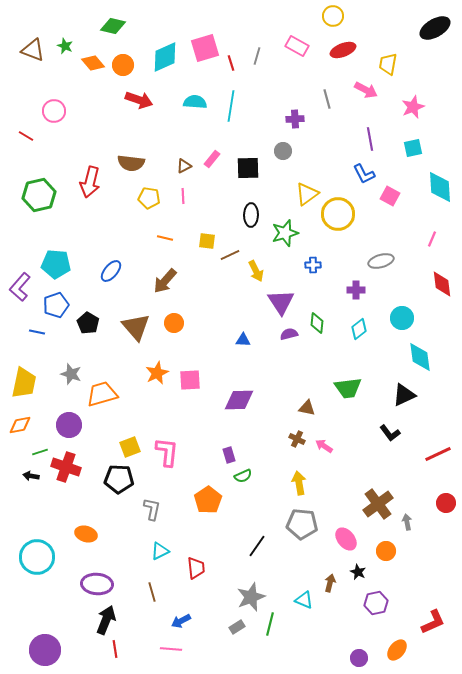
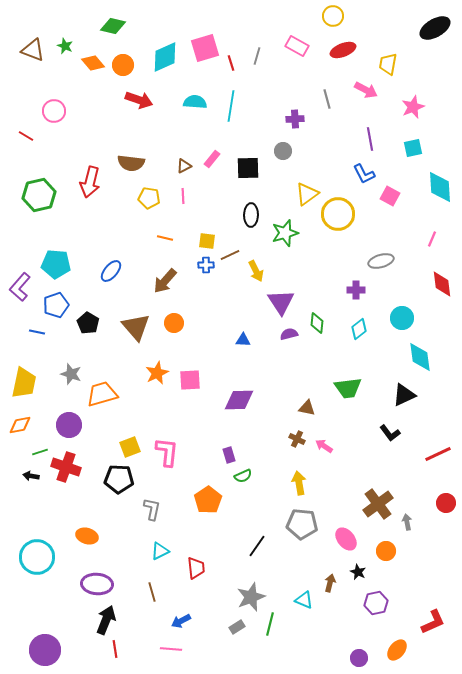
blue cross at (313, 265): moved 107 px left
orange ellipse at (86, 534): moved 1 px right, 2 px down
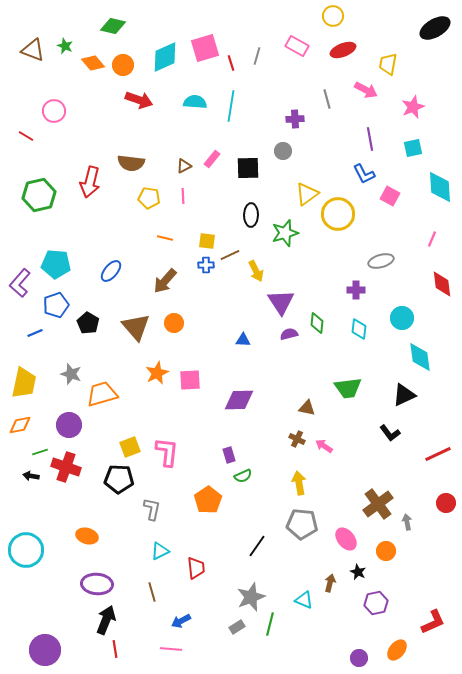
purple L-shape at (20, 287): moved 4 px up
cyan diamond at (359, 329): rotated 45 degrees counterclockwise
blue line at (37, 332): moved 2 px left, 1 px down; rotated 35 degrees counterclockwise
cyan circle at (37, 557): moved 11 px left, 7 px up
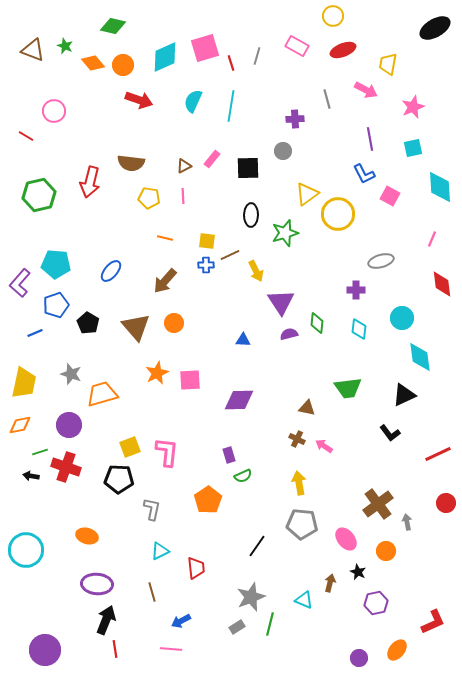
cyan semicircle at (195, 102): moved 2 px left, 1 px up; rotated 70 degrees counterclockwise
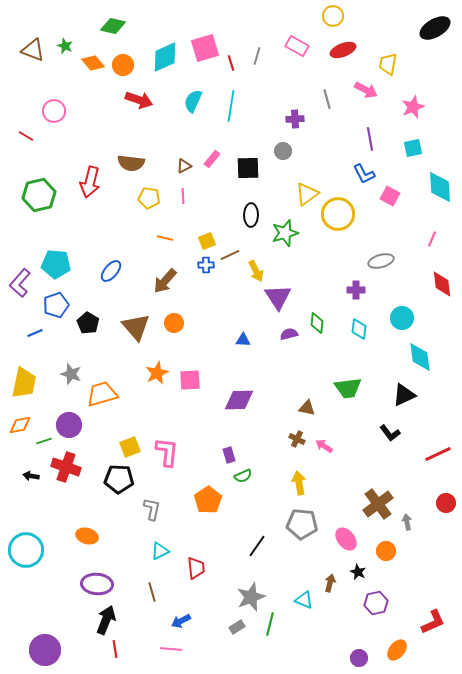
yellow square at (207, 241): rotated 30 degrees counterclockwise
purple triangle at (281, 302): moved 3 px left, 5 px up
green line at (40, 452): moved 4 px right, 11 px up
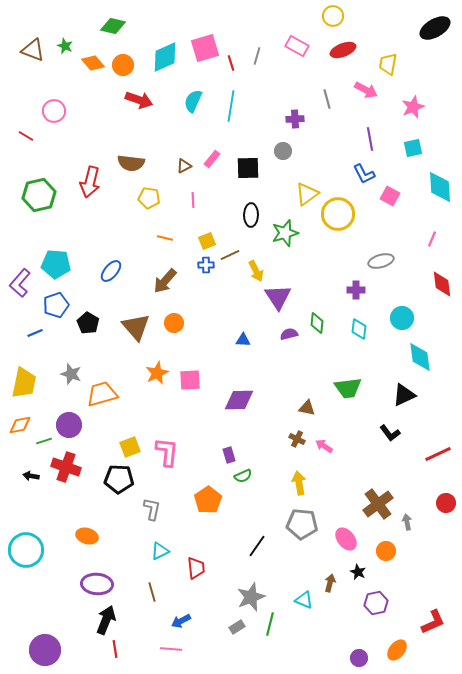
pink line at (183, 196): moved 10 px right, 4 px down
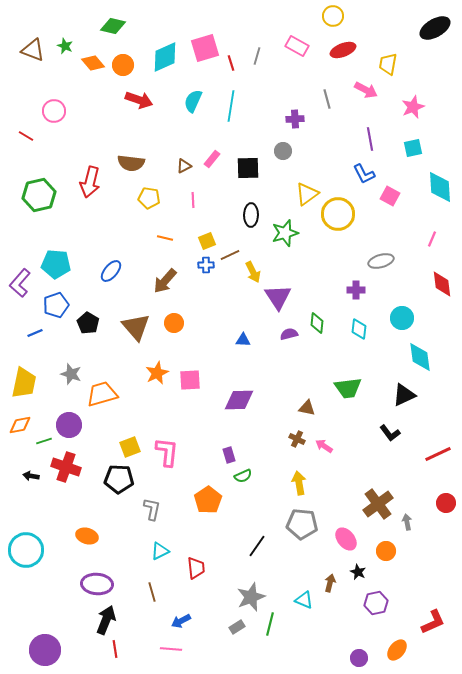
yellow arrow at (256, 271): moved 3 px left, 1 px down
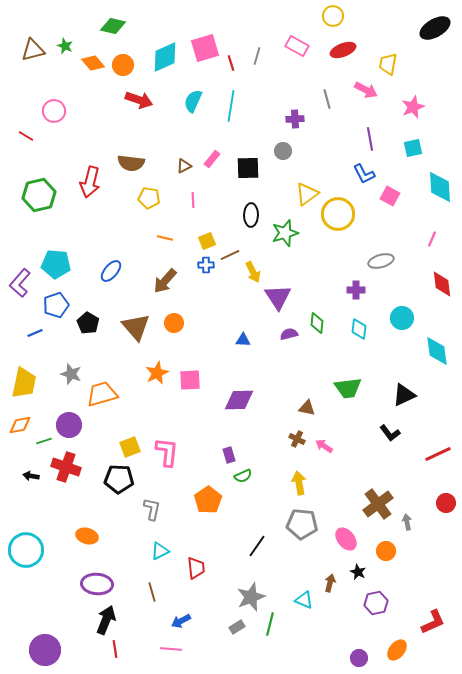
brown triangle at (33, 50): rotated 35 degrees counterclockwise
cyan diamond at (420, 357): moved 17 px right, 6 px up
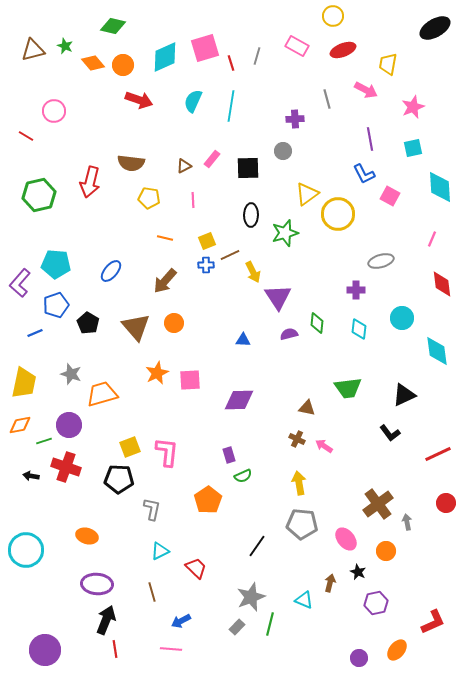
red trapezoid at (196, 568): rotated 40 degrees counterclockwise
gray rectangle at (237, 627): rotated 14 degrees counterclockwise
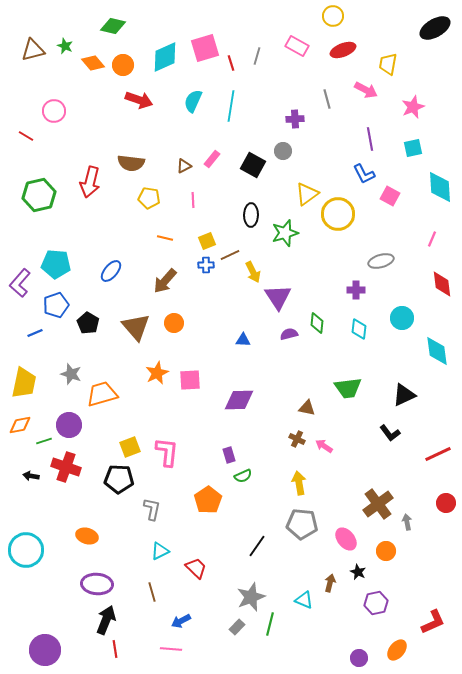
black square at (248, 168): moved 5 px right, 3 px up; rotated 30 degrees clockwise
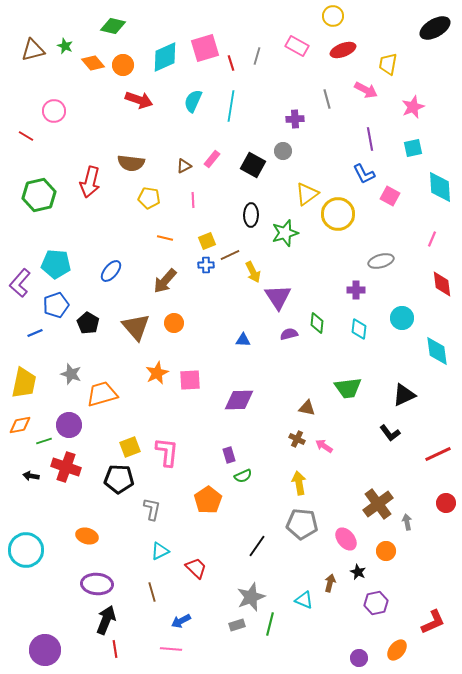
gray rectangle at (237, 627): moved 2 px up; rotated 28 degrees clockwise
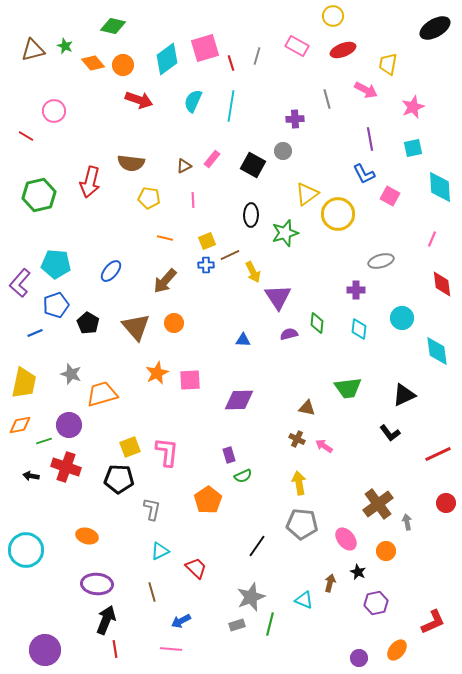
cyan diamond at (165, 57): moved 2 px right, 2 px down; rotated 12 degrees counterclockwise
